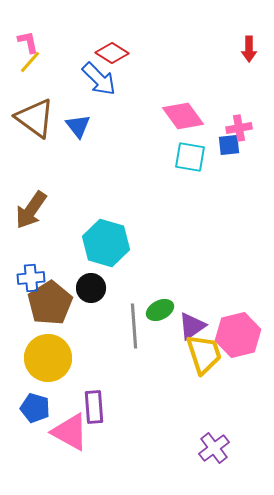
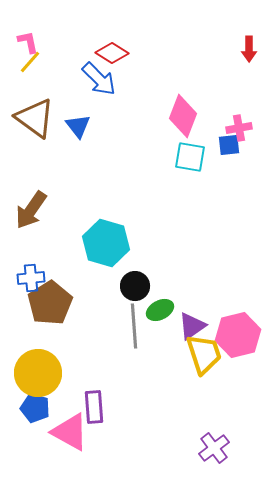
pink diamond: rotated 57 degrees clockwise
black circle: moved 44 px right, 2 px up
yellow circle: moved 10 px left, 15 px down
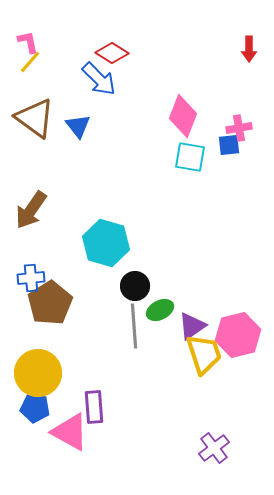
blue pentagon: rotated 8 degrees counterclockwise
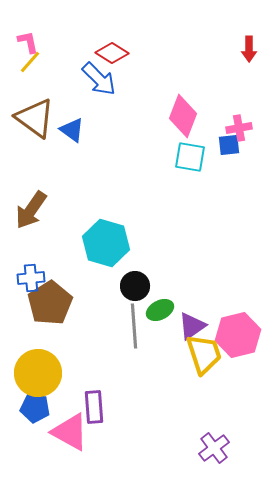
blue triangle: moved 6 px left, 4 px down; rotated 16 degrees counterclockwise
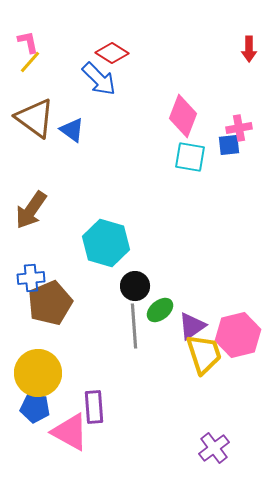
brown pentagon: rotated 9 degrees clockwise
green ellipse: rotated 12 degrees counterclockwise
